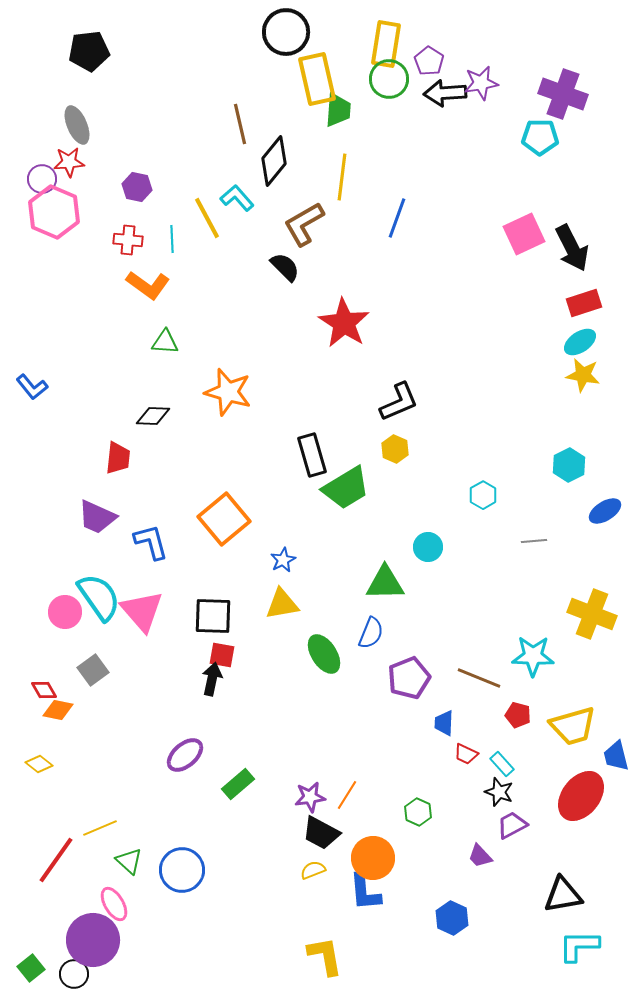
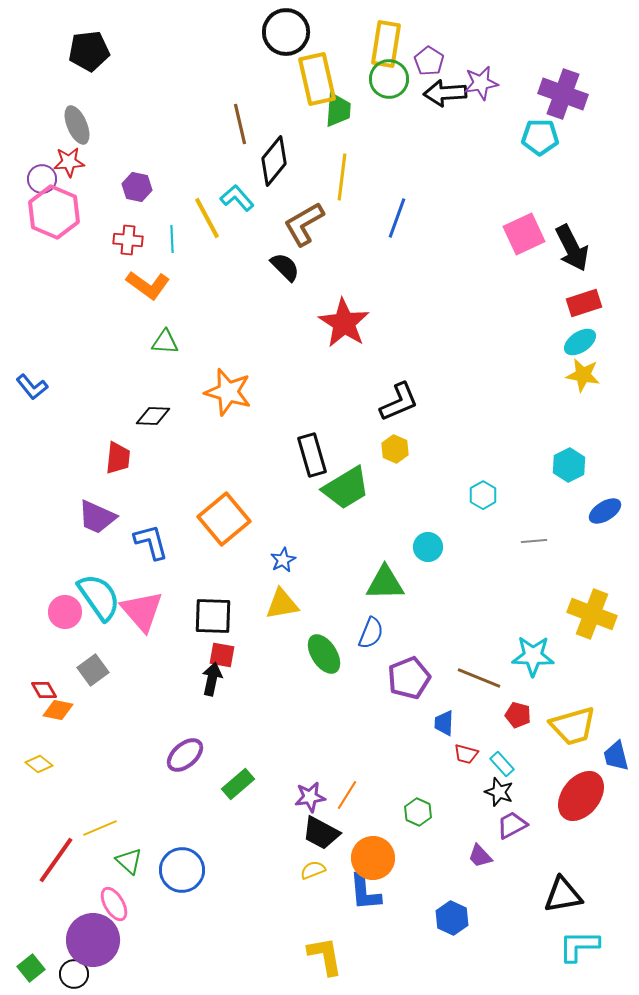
red trapezoid at (466, 754): rotated 10 degrees counterclockwise
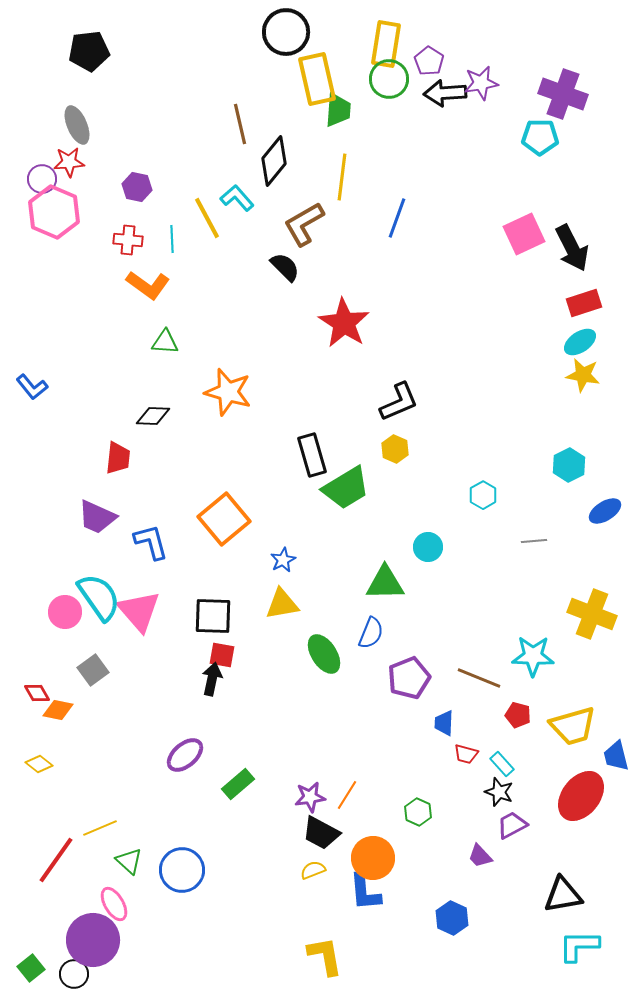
pink triangle at (142, 611): moved 3 px left
red diamond at (44, 690): moved 7 px left, 3 px down
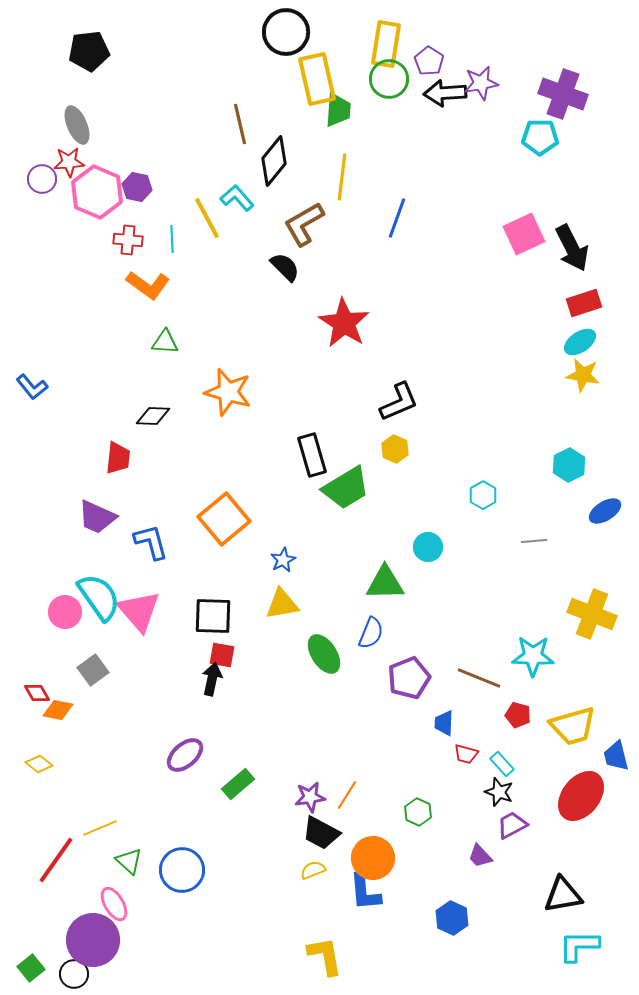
pink hexagon at (54, 212): moved 43 px right, 20 px up
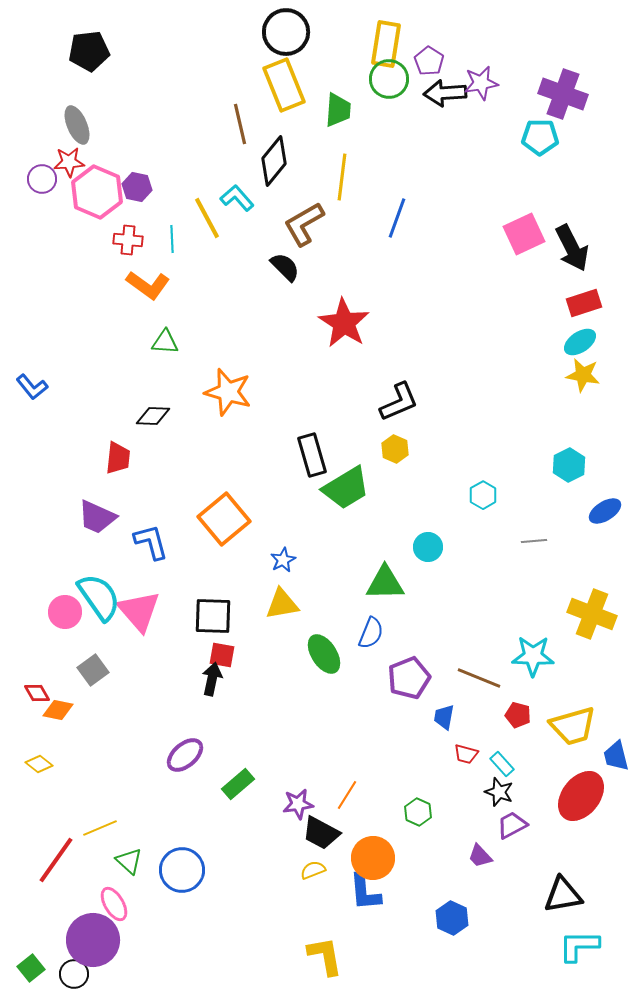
yellow rectangle at (317, 79): moved 33 px left, 6 px down; rotated 9 degrees counterclockwise
blue trapezoid at (444, 723): moved 6 px up; rotated 8 degrees clockwise
purple star at (310, 797): moved 12 px left, 7 px down
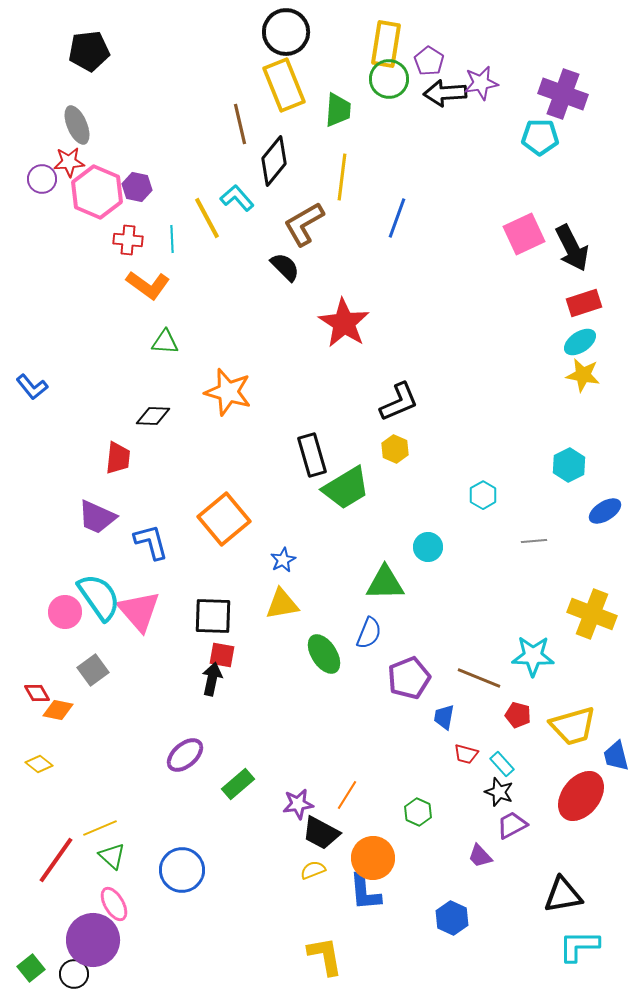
blue semicircle at (371, 633): moved 2 px left
green triangle at (129, 861): moved 17 px left, 5 px up
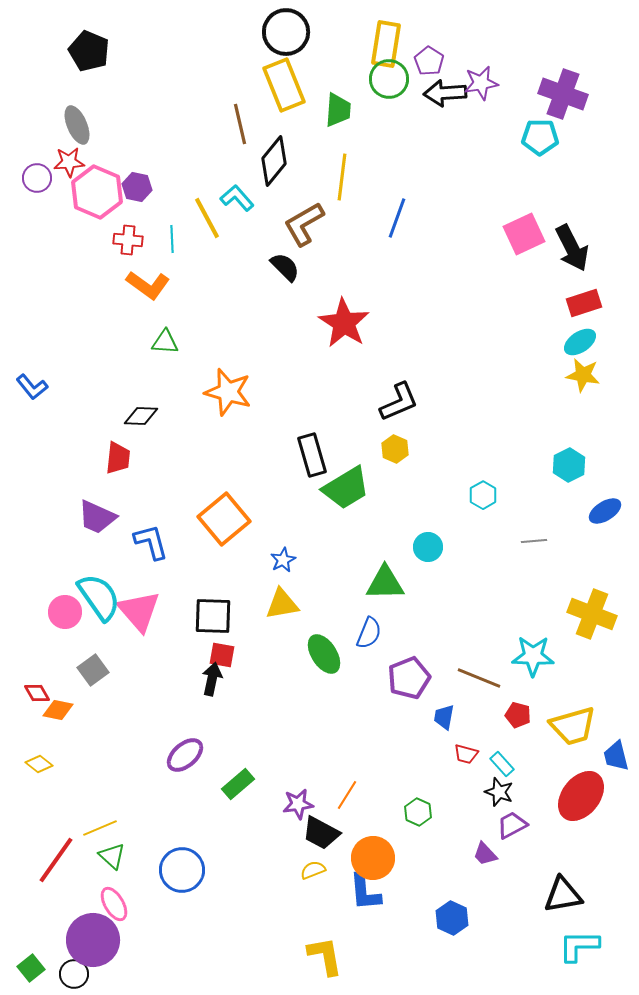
black pentagon at (89, 51): rotated 30 degrees clockwise
purple circle at (42, 179): moved 5 px left, 1 px up
black diamond at (153, 416): moved 12 px left
purple trapezoid at (480, 856): moved 5 px right, 2 px up
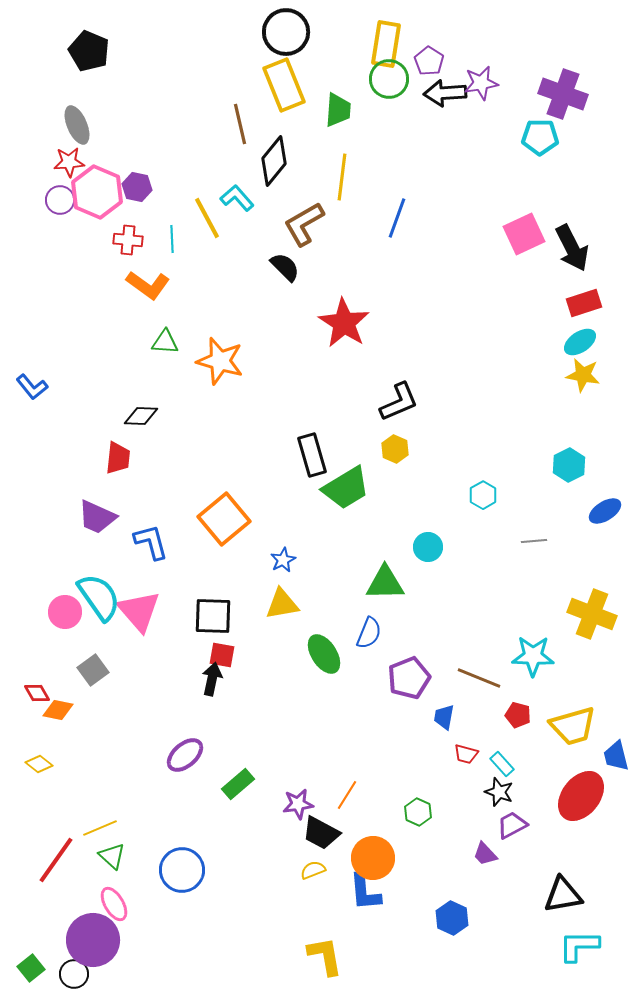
purple circle at (37, 178): moved 23 px right, 22 px down
orange star at (228, 392): moved 8 px left, 31 px up
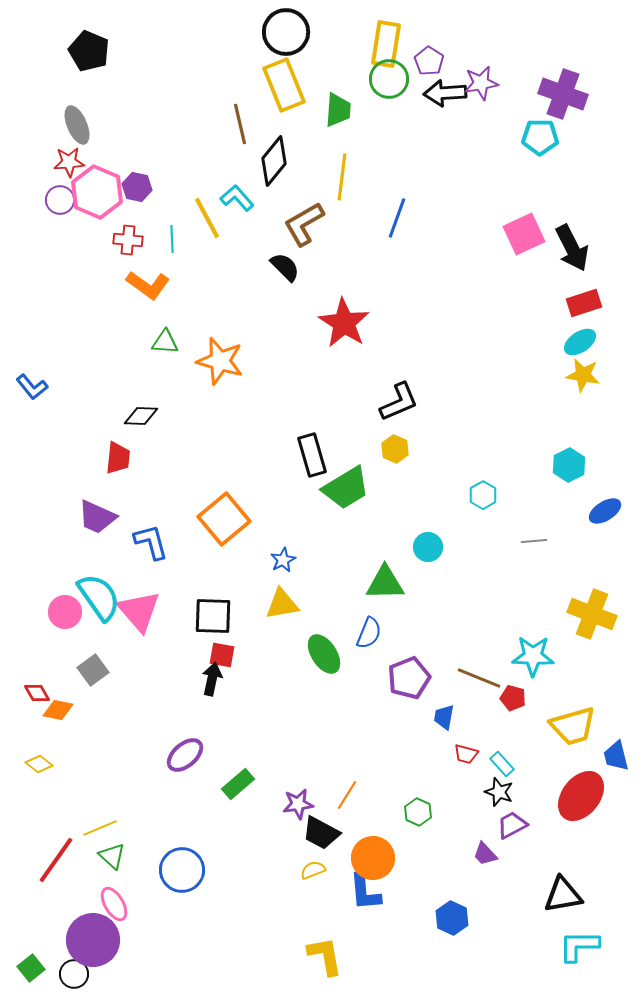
red pentagon at (518, 715): moved 5 px left, 17 px up
